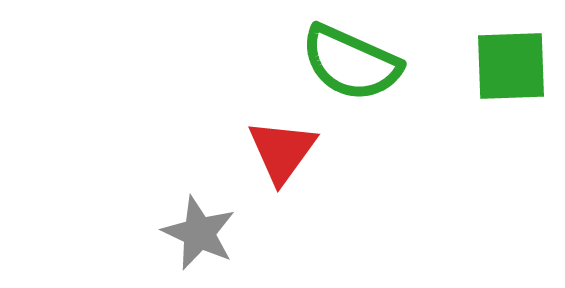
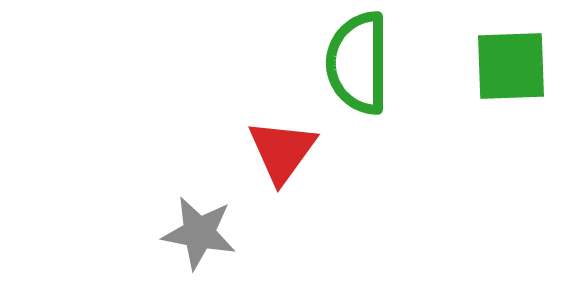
green semicircle: moved 7 px right; rotated 66 degrees clockwise
gray star: rotated 14 degrees counterclockwise
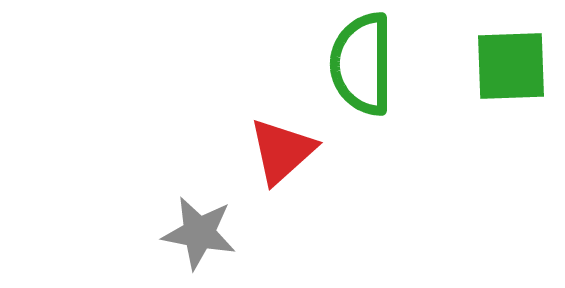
green semicircle: moved 4 px right, 1 px down
red triangle: rotated 12 degrees clockwise
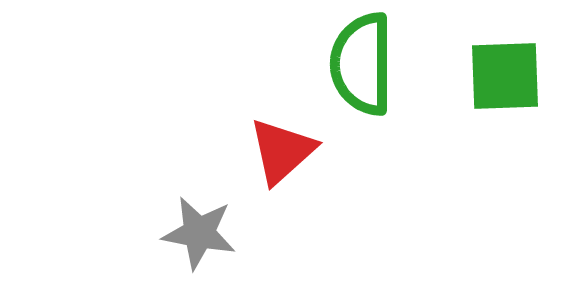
green square: moved 6 px left, 10 px down
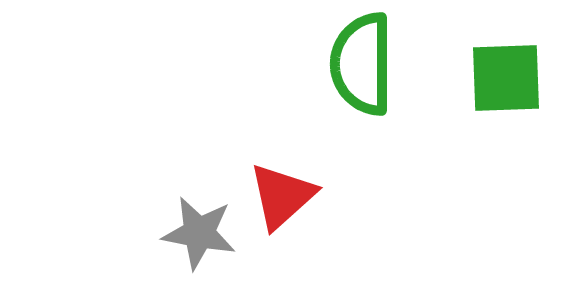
green square: moved 1 px right, 2 px down
red triangle: moved 45 px down
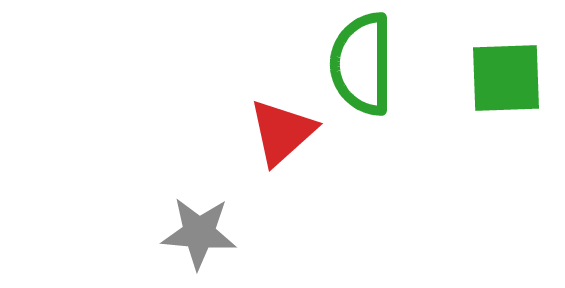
red triangle: moved 64 px up
gray star: rotated 6 degrees counterclockwise
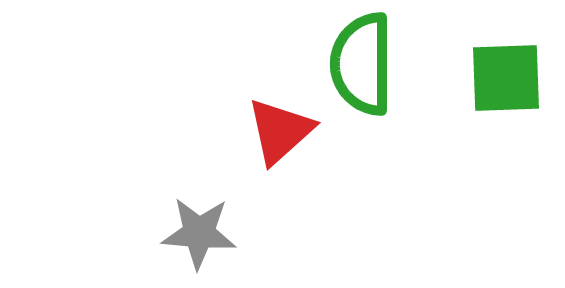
red triangle: moved 2 px left, 1 px up
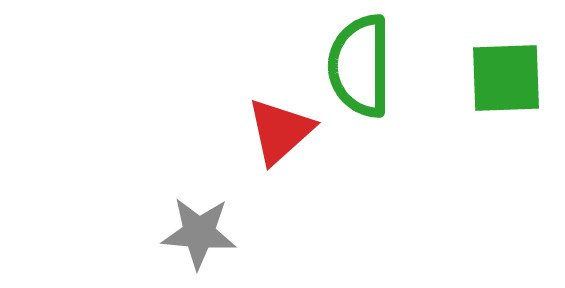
green semicircle: moved 2 px left, 2 px down
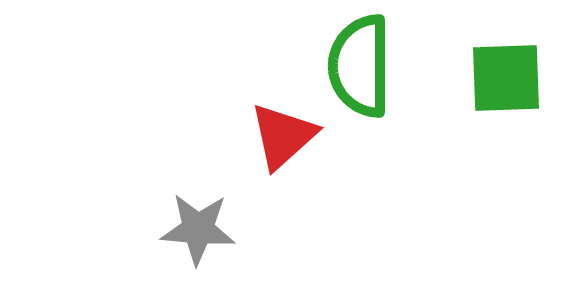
red triangle: moved 3 px right, 5 px down
gray star: moved 1 px left, 4 px up
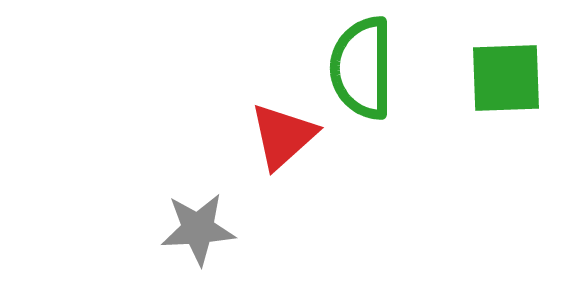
green semicircle: moved 2 px right, 2 px down
gray star: rotated 8 degrees counterclockwise
